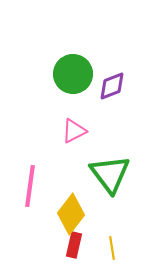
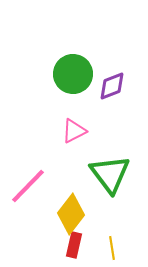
pink line: moved 2 px left; rotated 36 degrees clockwise
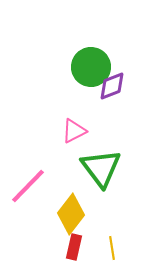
green circle: moved 18 px right, 7 px up
green triangle: moved 9 px left, 6 px up
red rectangle: moved 2 px down
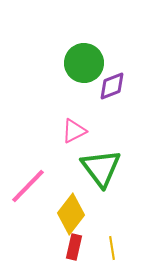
green circle: moved 7 px left, 4 px up
